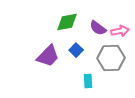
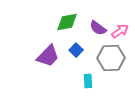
pink arrow: rotated 24 degrees counterclockwise
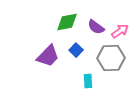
purple semicircle: moved 2 px left, 1 px up
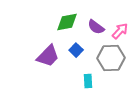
pink arrow: rotated 12 degrees counterclockwise
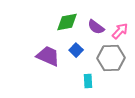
purple trapezoid: rotated 110 degrees counterclockwise
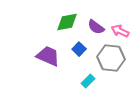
pink arrow: rotated 108 degrees counterclockwise
blue square: moved 3 px right, 1 px up
gray hexagon: rotated 8 degrees clockwise
cyan rectangle: rotated 48 degrees clockwise
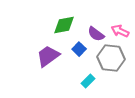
green diamond: moved 3 px left, 3 px down
purple semicircle: moved 7 px down
purple trapezoid: rotated 60 degrees counterclockwise
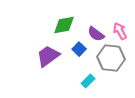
pink arrow: rotated 36 degrees clockwise
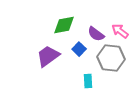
pink arrow: rotated 24 degrees counterclockwise
cyan rectangle: rotated 48 degrees counterclockwise
